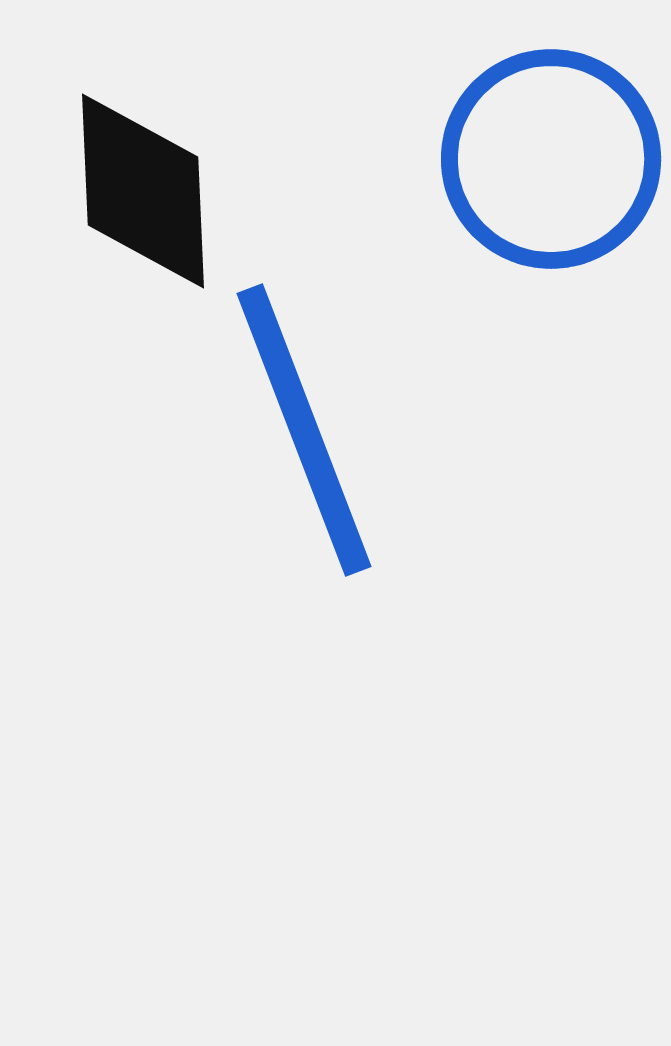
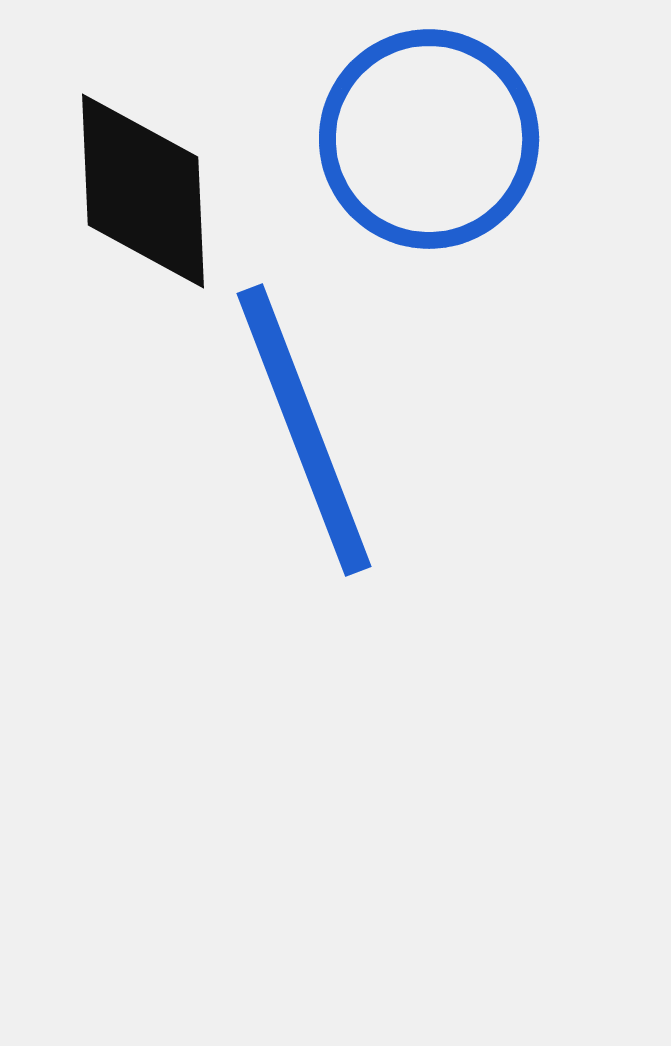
blue circle: moved 122 px left, 20 px up
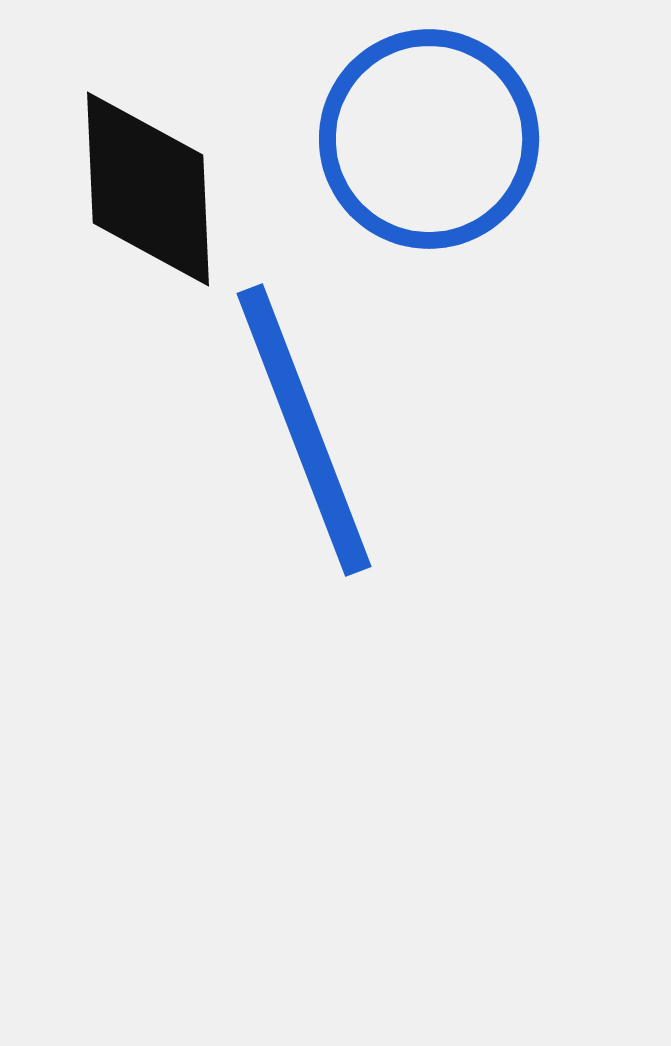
black diamond: moved 5 px right, 2 px up
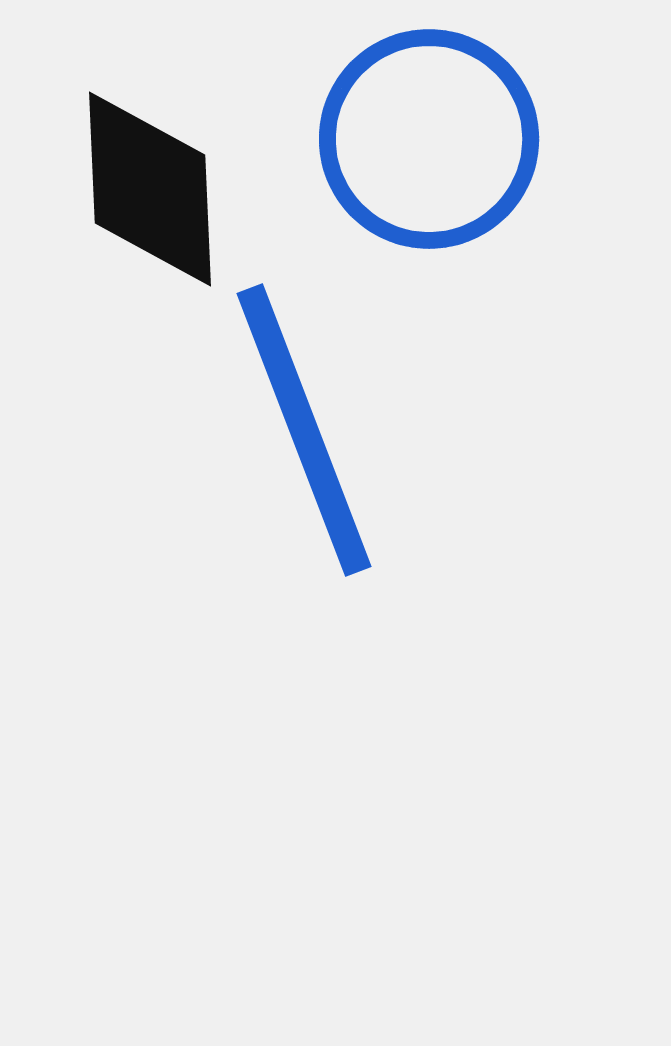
black diamond: moved 2 px right
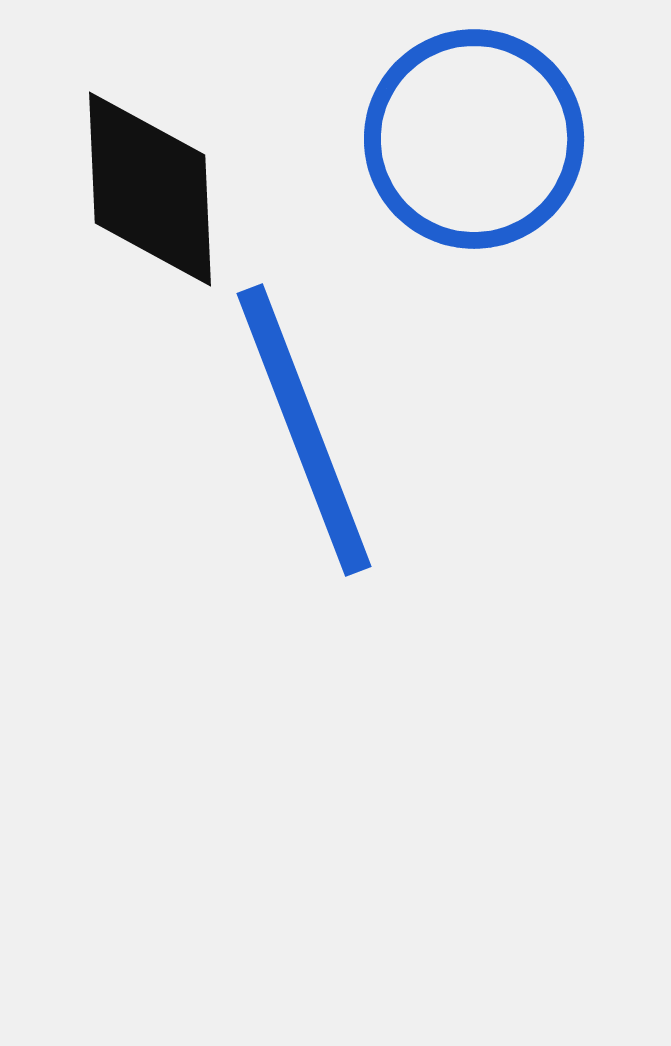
blue circle: moved 45 px right
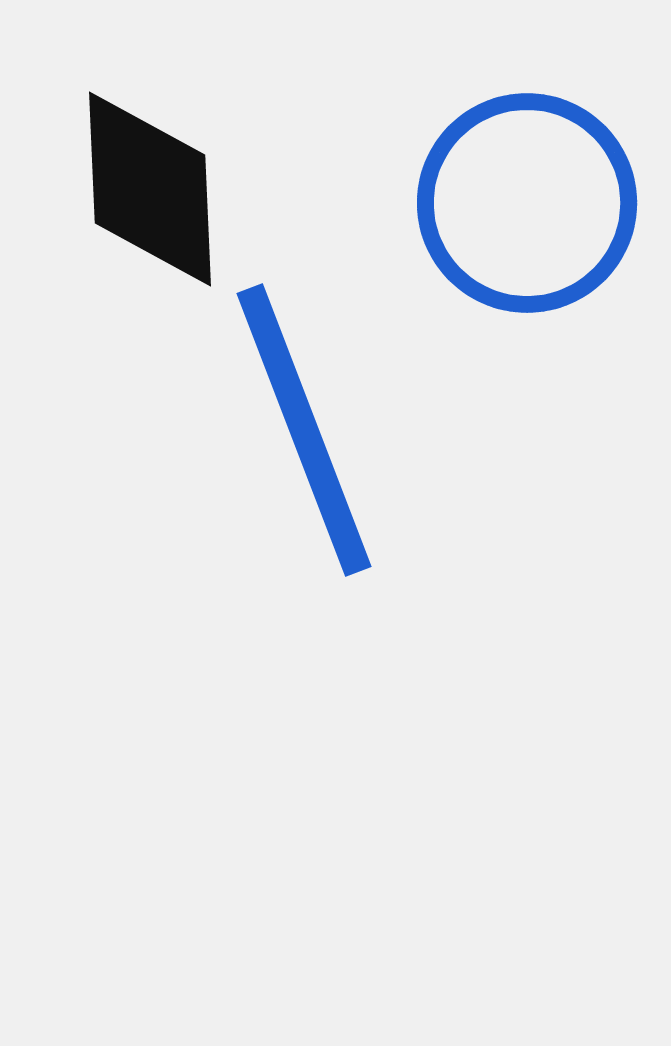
blue circle: moved 53 px right, 64 px down
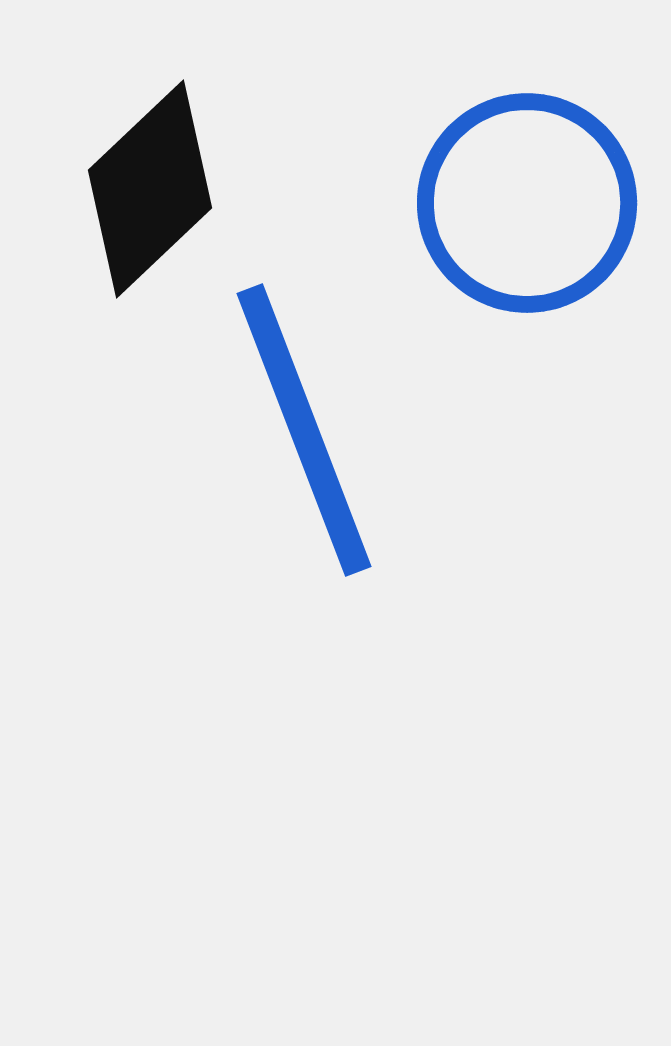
black diamond: rotated 49 degrees clockwise
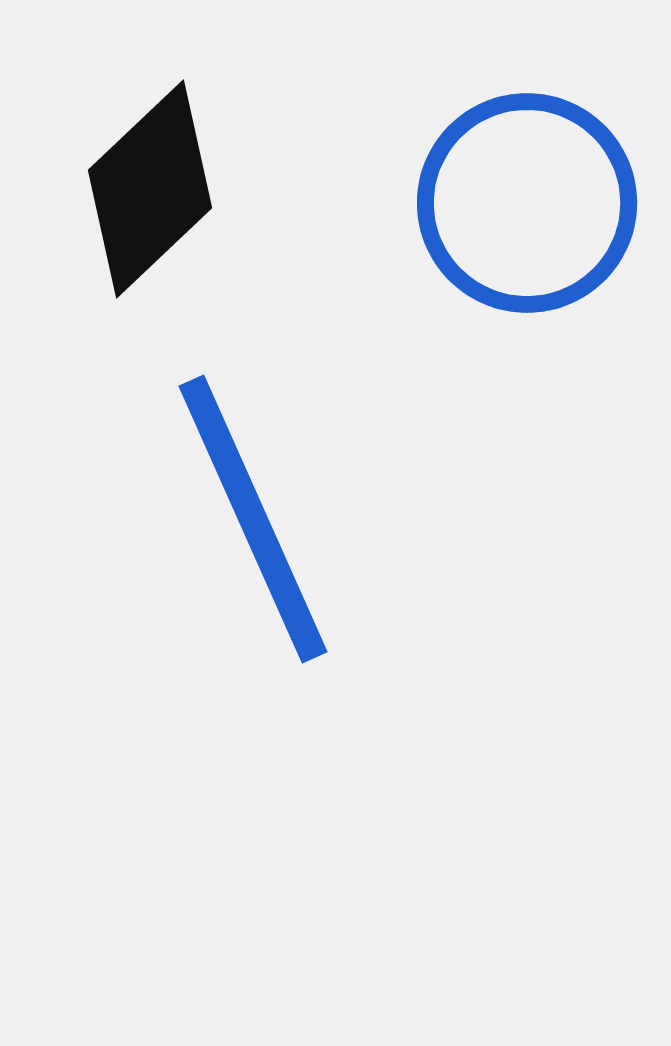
blue line: moved 51 px left, 89 px down; rotated 3 degrees counterclockwise
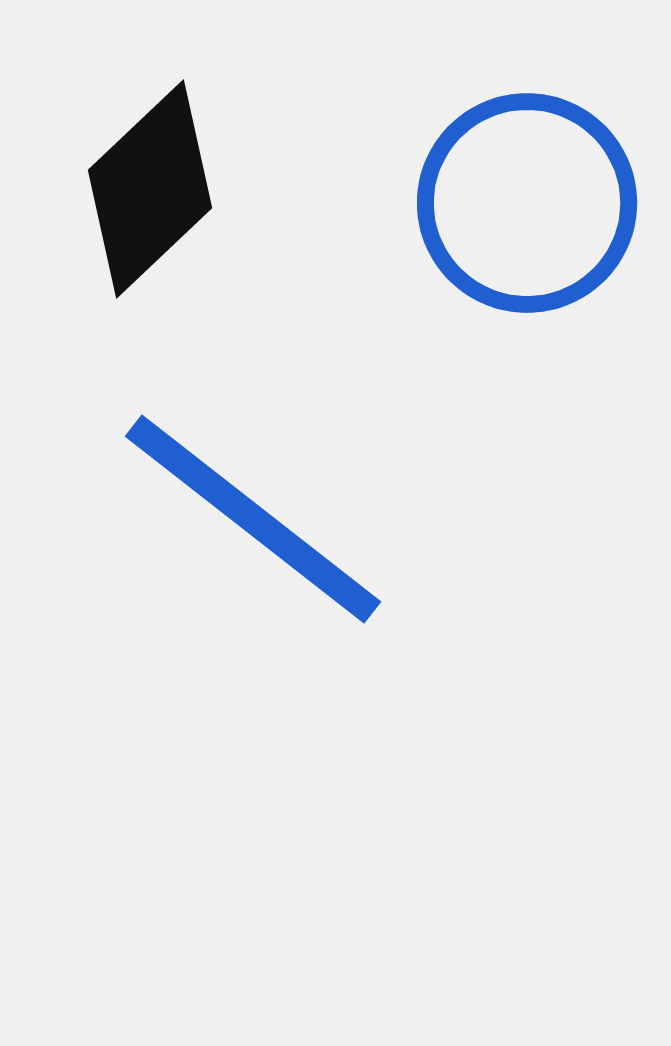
blue line: rotated 28 degrees counterclockwise
